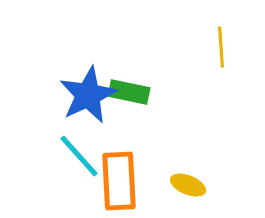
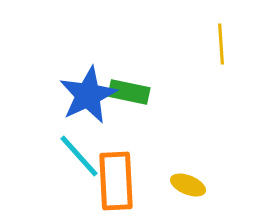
yellow line: moved 3 px up
orange rectangle: moved 3 px left
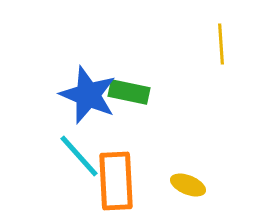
blue star: rotated 24 degrees counterclockwise
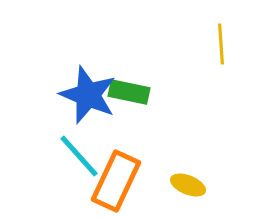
orange rectangle: rotated 28 degrees clockwise
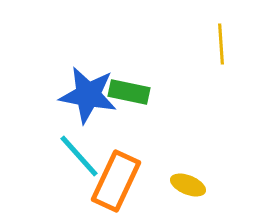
blue star: rotated 12 degrees counterclockwise
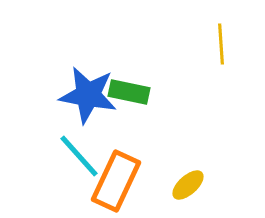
yellow ellipse: rotated 64 degrees counterclockwise
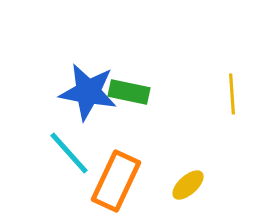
yellow line: moved 11 px right, 50 px down
blue star: moved 3 px up
cyan line: moved 10 px left, 3 px up
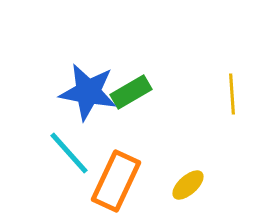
green rectangle: moved 2 px right; rotated 42 degrees counterclockwise
